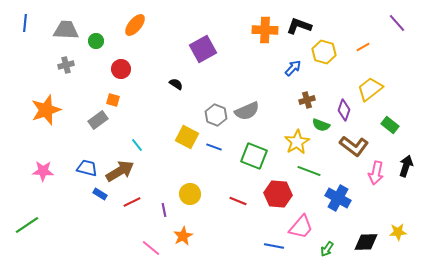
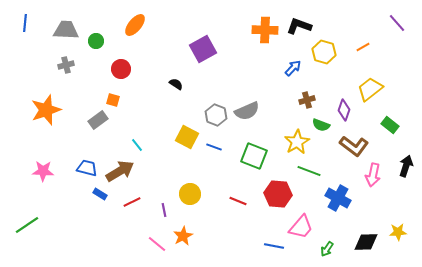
pink arrow at (376, 173): moved 3 px left, 2 px down
pink line at (151, 248): moved 6 px right, 4 px up
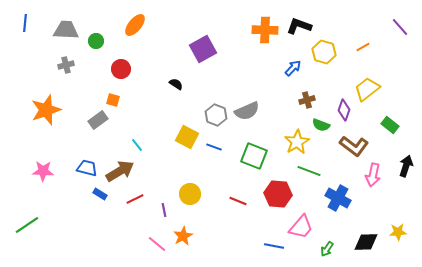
purple line at (397, 23): moved 3 px right, 4 px down
yellow trapezoid at (370, 89): moved 3 px left
red line at (132, 202): moved 3 px right, 3 px up
